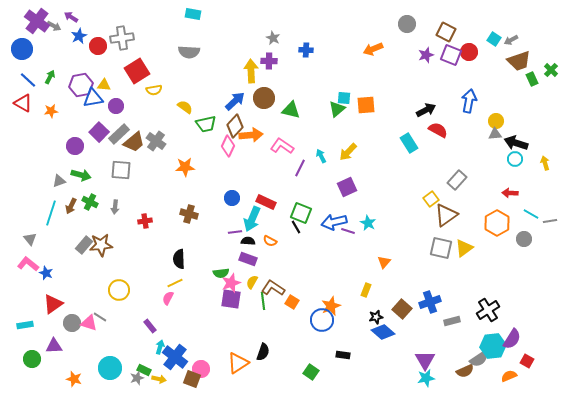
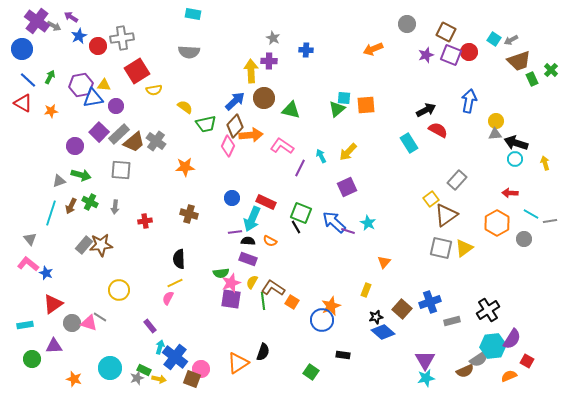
blue arrow at (334, 222): rotated 55 degrees clockwise
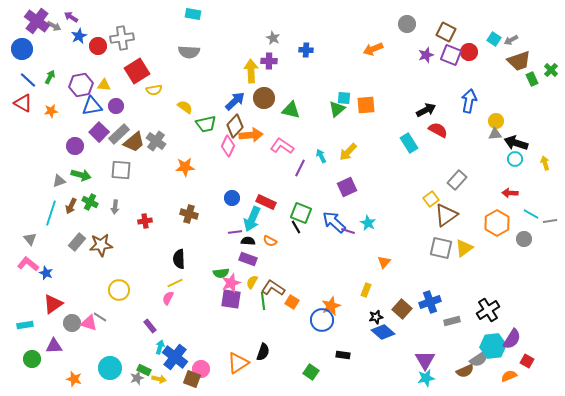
blue triangle at (93, 98): moved 1 px left, 8 px down
gray rectangle at (84, 245): moved 7 px left, 3 px up
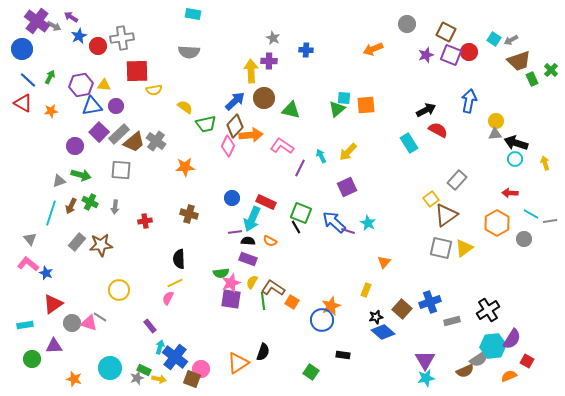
red square at (137, 71): rotated 30 degrees clockwise
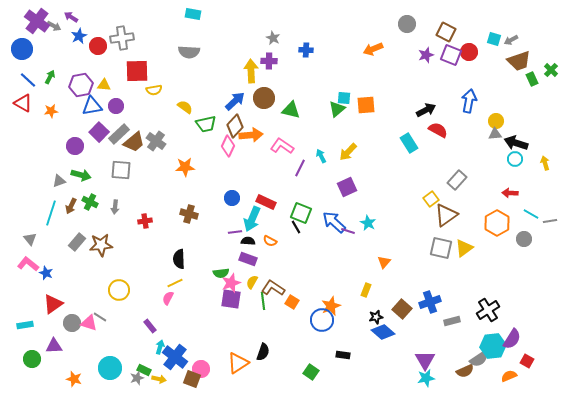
cyan square at (494, 39): rotated 16 degrees counterclockwise
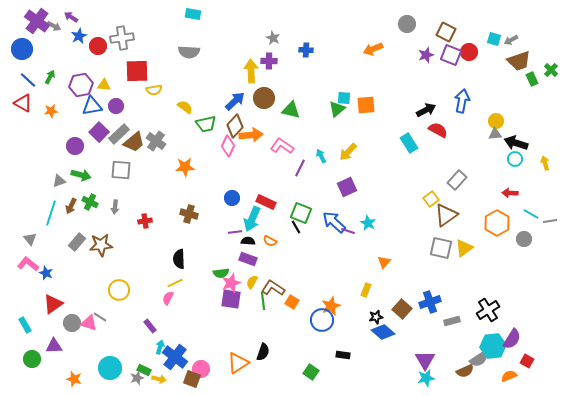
blue arrow at (469, 101): moved 7 px left
cyan rectangle at (25, 325): rotated 70 degrees clockwise
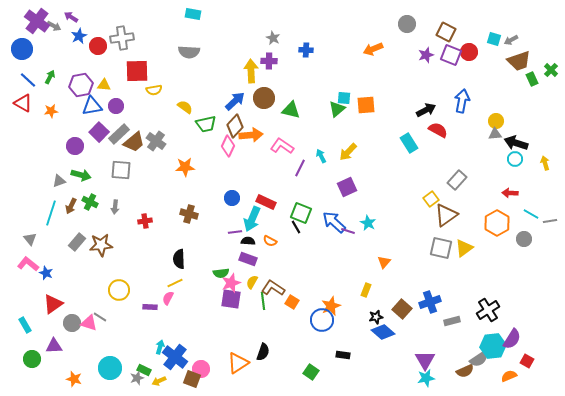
purple rectangle at (150, 326): moved 19 px up; rotated 48 degrees counterclockwise
yellow arrow at (159, 379): moved 2 px down; rotated 144 degrees clockwise
